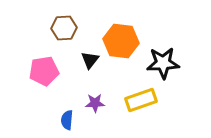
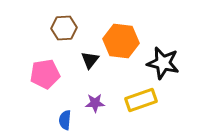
black star: rotated 16 degrees clockwise
pink pentagon: moved 1 px right, 3 px down
blue semicircle: moved 2 px left
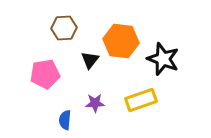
black star: moved 4 px up; rotated 8 degrees clockwise
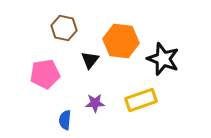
brown hexagon: rotated 15 degrees clockwise
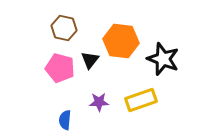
pink pentagon: moved 15 px right, 6 px up; rotated 24 degrees clockwise
purple star: moved 4 px right, 1 px up
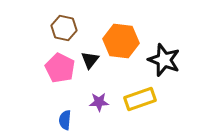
black star: moved 1 px right, 1 px down
pink pentagon: rotated 12 degrees clockwise
yellow rectangle: moved 1 px left, 1 px up
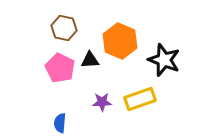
orange hexagon: moved 1 px left; rotated 16 degrees clockwise
black triangle: rotated 48 degrees clockwise
purple star: moved 3 px right
blue semicircle: moved 5 px left, 3 px down
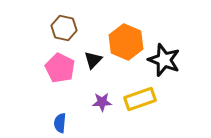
orange hexagon: moved 6 px right, 1 px down
black triangle: moved 3 px right; rotated 42 degrees counterclockwise
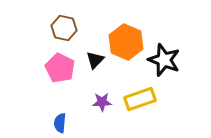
black triangle: moved 2 px right
